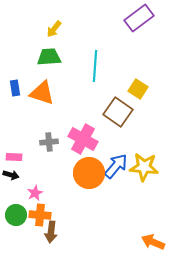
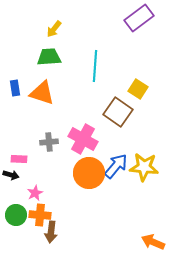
pink rectangle: moved 5 px right, 2 px down
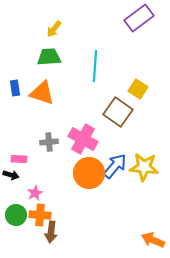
blue arrow: moved 1 px left
orange arrow: moved 2 px up
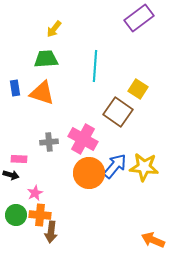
green trapezoid: moved 3 px left, 2 px down
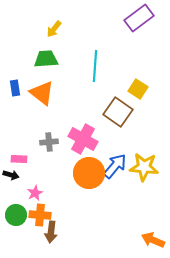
orange triangle: rotated 20 degrees clockwise
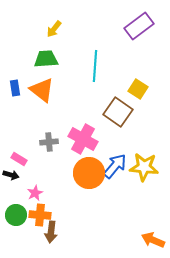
purple rectangle: moved 8 px down
orange triangle: moved 3 px up
pink rectangle: rotated 28 degrees clockwise
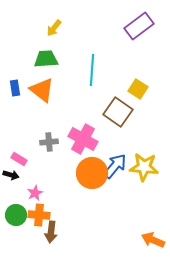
yellow arrow: moved 1 px up
cyan line: moved 3 px left, 4 px down
orange circle: moved 3 px right
orange cross: moved 1 px left
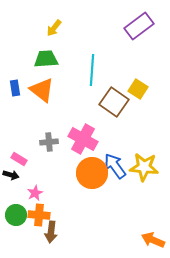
brown square: moved 4 px left, 10 px up
blue arrow: rotated 76 degrees counterclockwise
